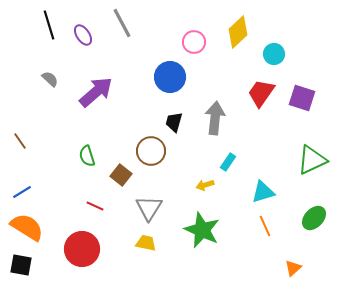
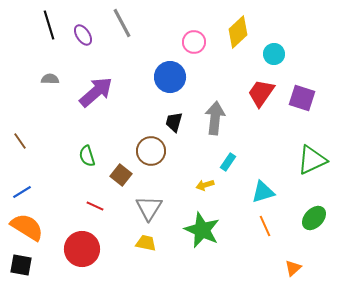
gray semicircle: rotated 42 degrees counterclockwise
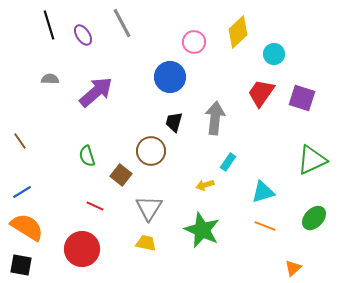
orange line: rotated 45 degrees counterclockwise
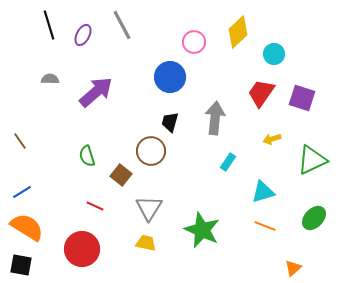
gray line: moved 2 px down
purple ellipse: rotated 60 degrees clockwise
black trapezoid: moved 4 px left
yellow arrow: moved 67 px right, 46 px up
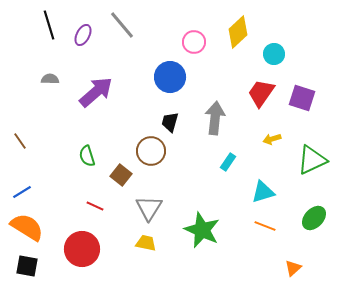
gray line: rotated 12 degrees counterclockwise
black square: moved 6 px right, 1 px down
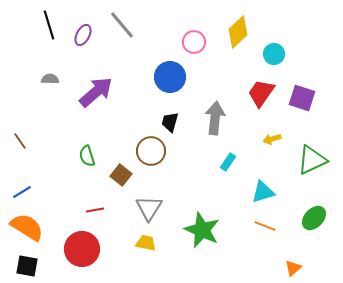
red line: moved 4 px down; rotated 36 degrees counterclockwise
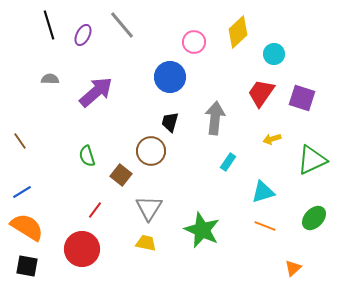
red line: rotated 42 degrees counterclockwise
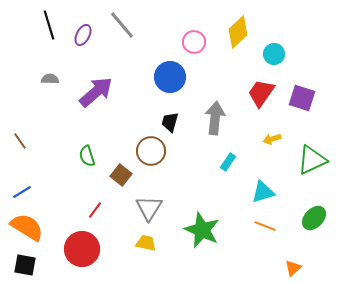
black square: moved 2 px left, 1 px up
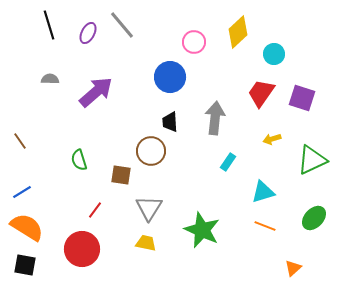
purple ellipse: moved 5 px right, 2 px up
black trapezoid: rotated 20 degrees counterclockwise
green semicircle: moved 8 px left, 4 px down
brown square: rotated 30 degrees counterclockwise
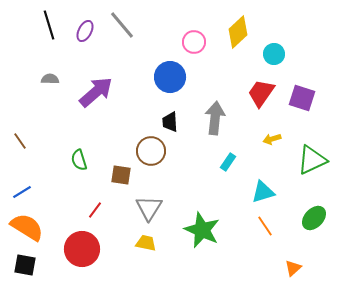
purple ellipse: moved 3 px left, 2 px up
orange line: rotated 35 degrees clockwise
